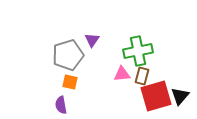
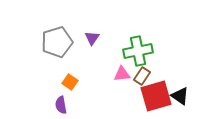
purple triangle: moved 2 px up
gray pentagon: moved 11 px left, 13 px up
brown rectangle: rotated 18 degrees clockwise
orange square: rotated 21 degrees clockwise
black triangle: rotated 36 degrees counterclockwise
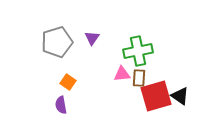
brown rectangle: moved 3 px left, 2 px down; rotated 30 degrees counterclockwise
orange square: moved 2 px left
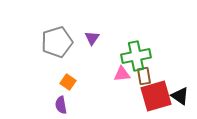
green cross: moved 2 px left, 5 px down
brown rectangle: moved 5 px right, 2 px up; rotated 12 degrees counterclockwise
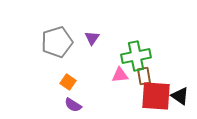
pink triangle: moved 2 px left, 1 px down
red square: rotated 20 degrees clockwise
purple semicircle: moved 12 px right; rotated 48 degrees counterclockwise
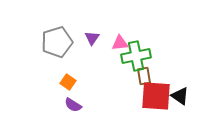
pink triangle: moved 32 px up
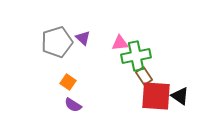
purple triangle: moved 9 px left; rotated 21 degrees counterclockwise
brown rectangle: rotated 24 degrees counterclockwise
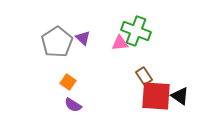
gray pentagon: rotated 16 degrees counterclockwise
green cross: moved 25 px up; rotated 32 degrees clockwise
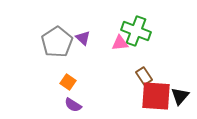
black triangle: rotated 36 degrees clockwise
